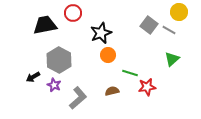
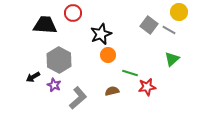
black trapezoid: rotated 15 degrees clockwise
black star: moved 1 px down
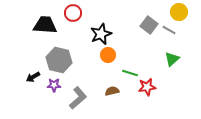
gray hexagon: rotated 15 degrees counterclockwise
purple star: rotated 24 degrees counterclockwise
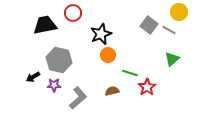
black trapezoid: rotated 15 degrees counterclockwise
red star: rotated 24 degrees counterclockwise
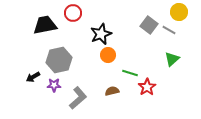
gray hexagon: rotated 25 degrees counterclockwise
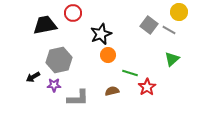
gray L-shape: rotated 40 degrees clockwise
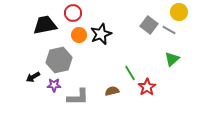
orange circle: moved 29 px left, 20 px up
green line: rotated 42 degrees clockwise
gray L-shape: moved 1 px up
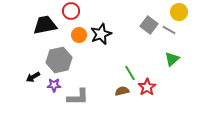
red circle: moved 2 px left, 2 px up
brown semicircle: moved 10 px right
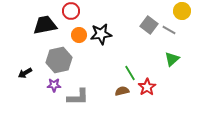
yellow circle: moved 3 px right, 1 px up
black star: rotated 15 degrees clockwise
black arrow: moved 8 px left, 4 px up
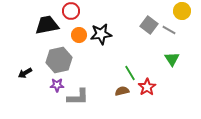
black trapezoid: moved 2 px right
green triangle: rotated 21 degrees counterclockwise
purple star: moved 3 px right
